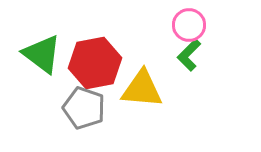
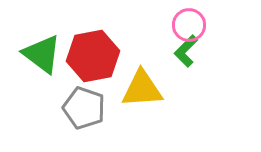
green L-shape: moved 3 px left, 4 px up
red hexagon: moved 2 px left, 7 px up
yellow triangle: rotated 9 degrees counterclockwise
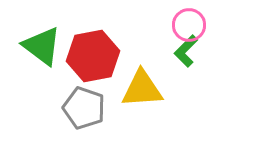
green triangle: moved 8 px up
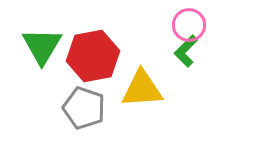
green triangle: rotated 24 degrees clockwise
